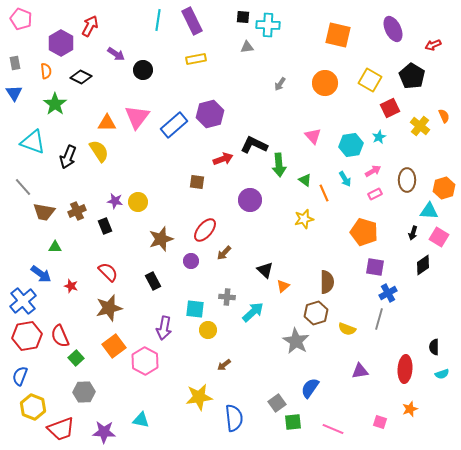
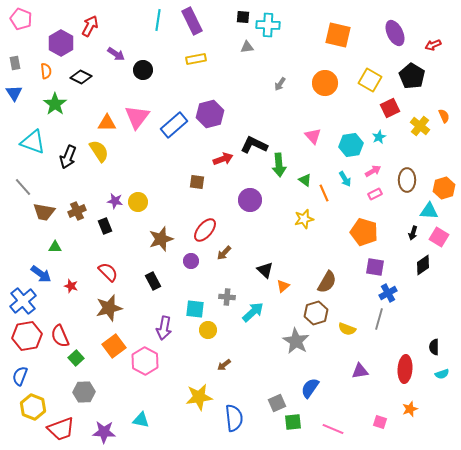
purple ellipse at (393, 29): moved 2 px right, 4 px down
brown semicircle at (327, 282): rotated 30 degrees clockwise
gray square at (277, 403): rotated 12 degrees clockwise
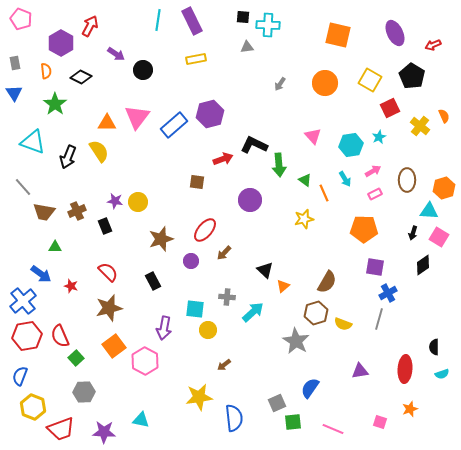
orange pentagon at (364, 232): moved 3 px up; rotated 16 degrees counterclockwise
yellow semicircle at (347, 329): moved 4 px left, 5 px up
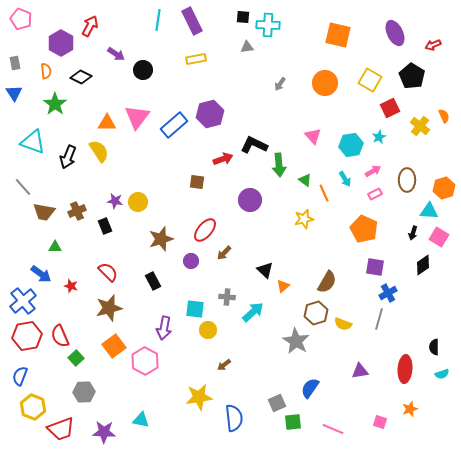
orange pentagon at (364, 229): rotated 24 degrees clockwise
